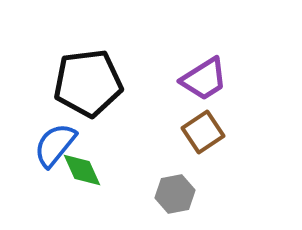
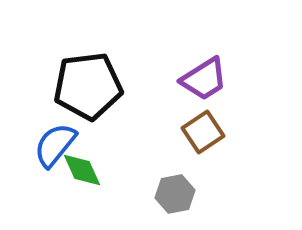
black pentagon: moved 3 px down
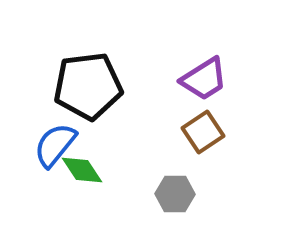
green diamond: rotated 9 degrees counterclockwise
gray hexagon: rotated 12 degrees clockwise
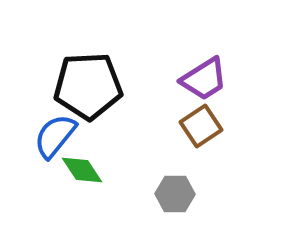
black pentagon: rotated 4 degrees clockwise
brown square: moved 2 px left, 6 px up
blue semicircle: moved 9 px up
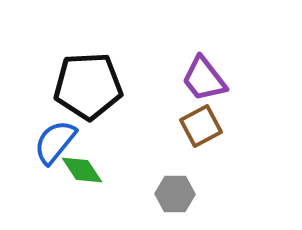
purple trapezoid: rotated 84 degrees clockwise
brown square: rotated 6 degrees clockwise
blue semicircle: moved 6 px down
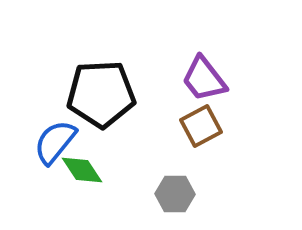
black pentagon: moved 13 px right, 8 px down
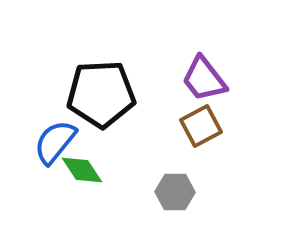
gray hexagon: moved 2 px up
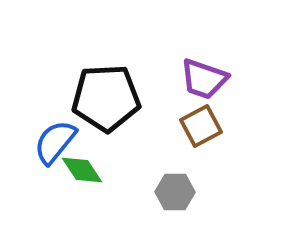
purple trapezoid: rotated 33 degrees counterclockwise
black pentagon: moved 5 px right, 4 px down
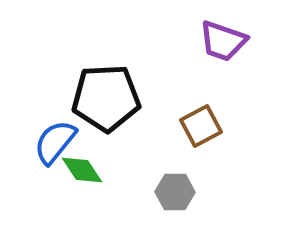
purple trapezoid: moved 19 px right, 38 px up
